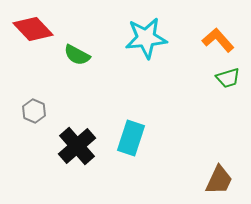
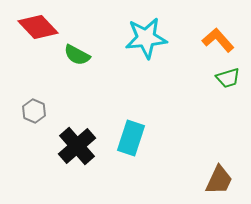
red diamond: moved 5 px right, 2 px up
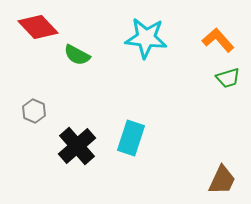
cyan star: rotated 12 degrees clockwise
brown trapezoid: moved 3 px right
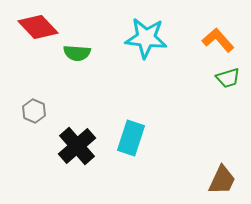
green semicircle: moved 2 px up; rotated 24 degrees counterclockwise
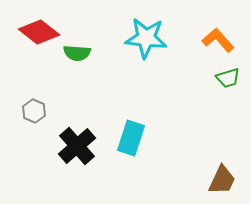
red diamond: moved 1 px right, 5 px down; rotated 9 degrees counterclockwise
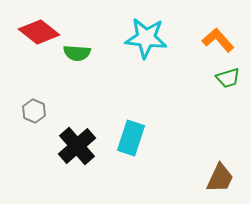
brown trapezoid: moved 2 px left, 2 px up
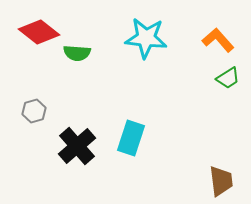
green trapezoid: rotated 15 degrees counterclockwise
gray hexagon: rotated 20 degrees clockwise
brown trapezoid: moved 1 px right, 3 px down; rotated 32 degrees counterclockwise
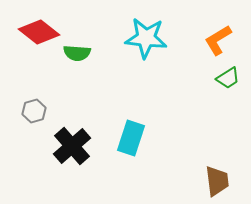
orange L-shape: rotated 80 degrees counterclockwise
black cross: moved 5 px left
brown trapezoid: moved 4 px left
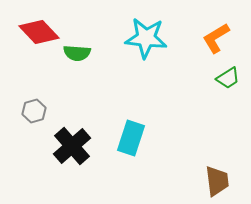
red diamond: rotated 9 degrees clockwise
orange L-shape: moved 2 px left, 2 px up
